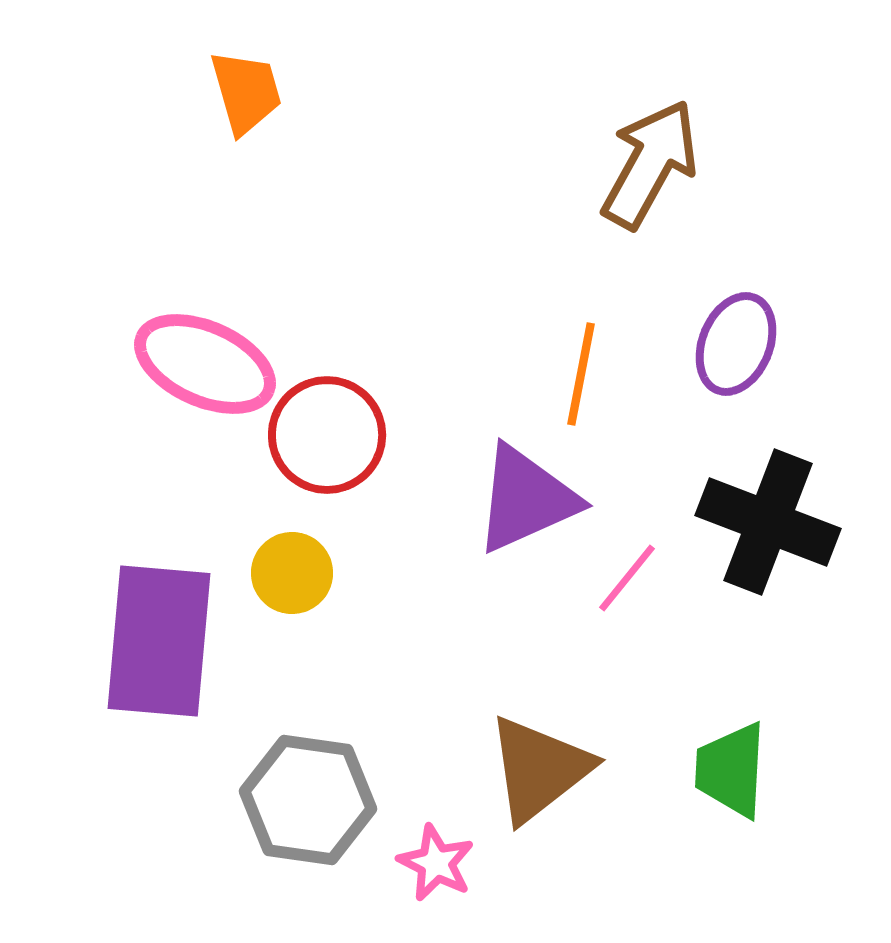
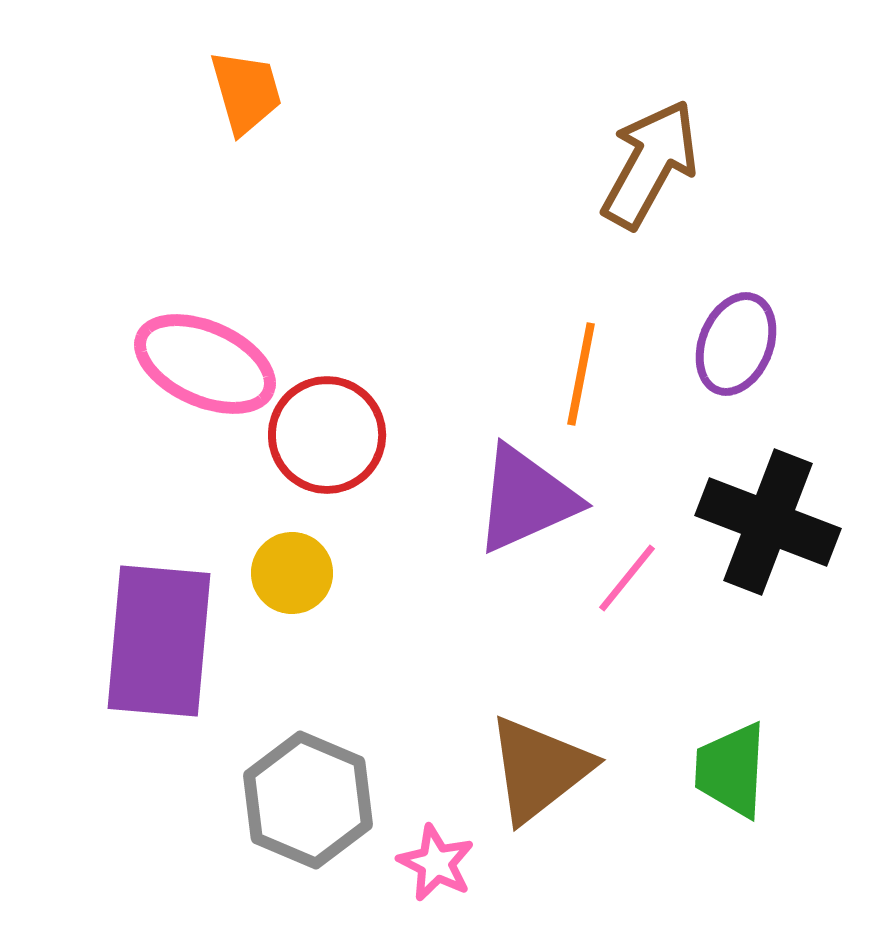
gray hexagon: rotated 15 degrees clockwise
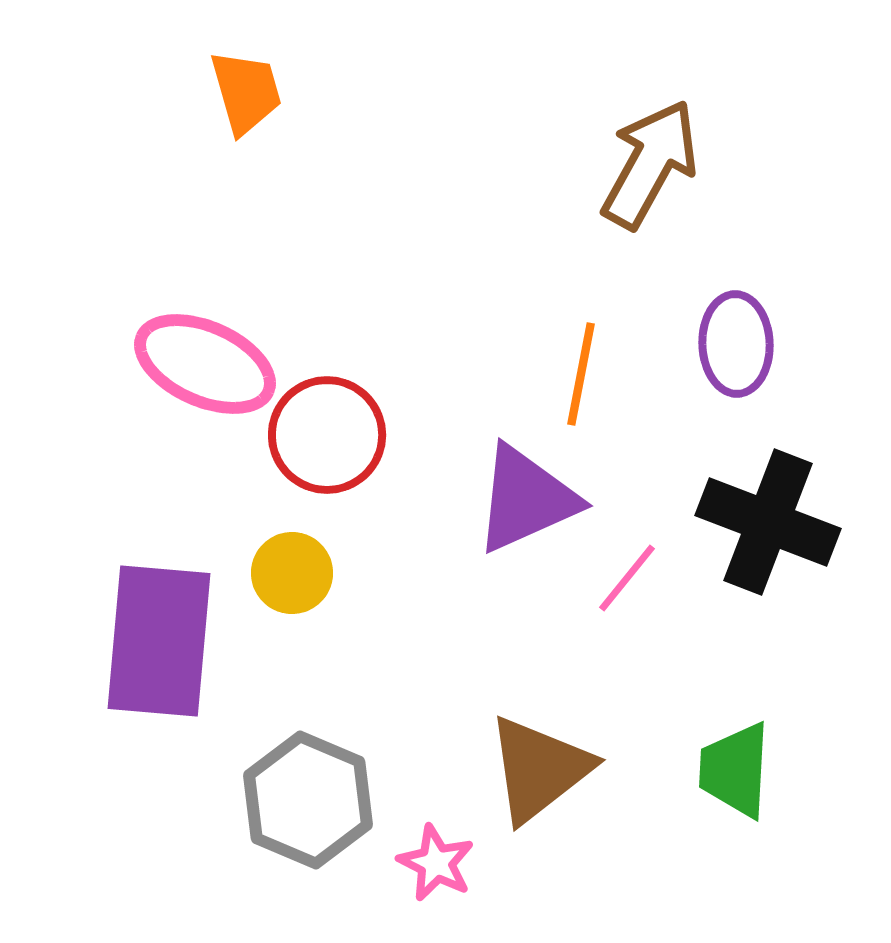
purple ellipse: rotated 24 degrees counterclockwise
green trapezoid: moved 4 px right
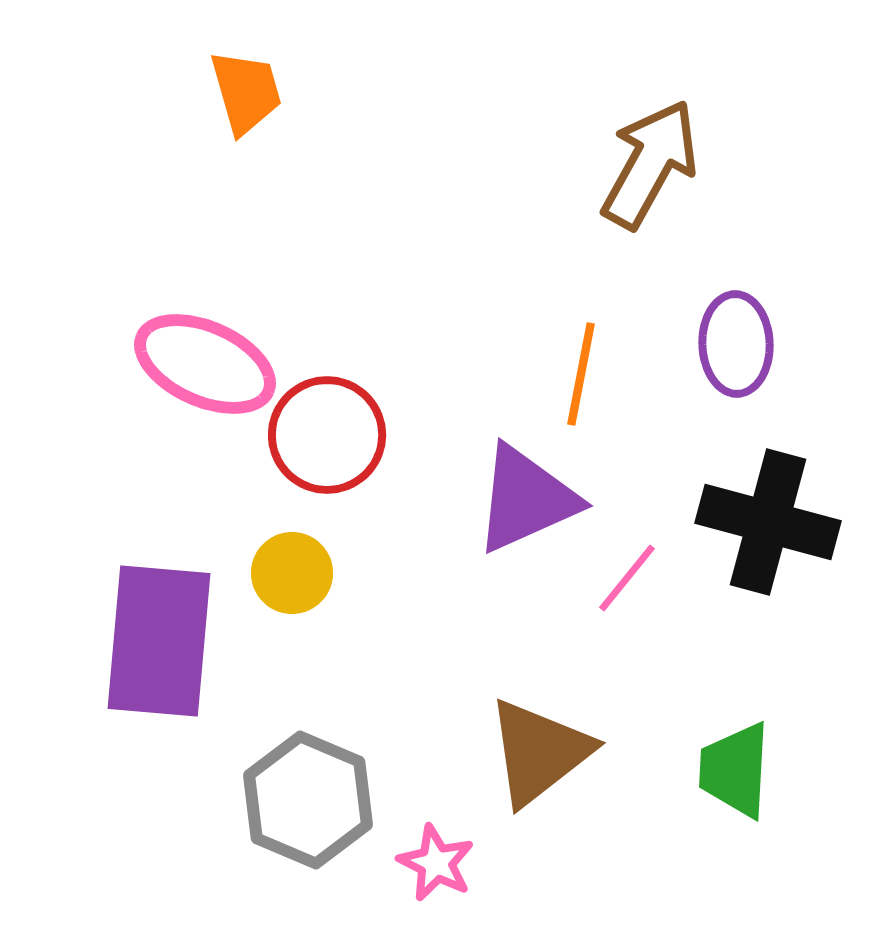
black cross: rotated 6 degrees counterclockwise
brown triangle: moved 17 px up
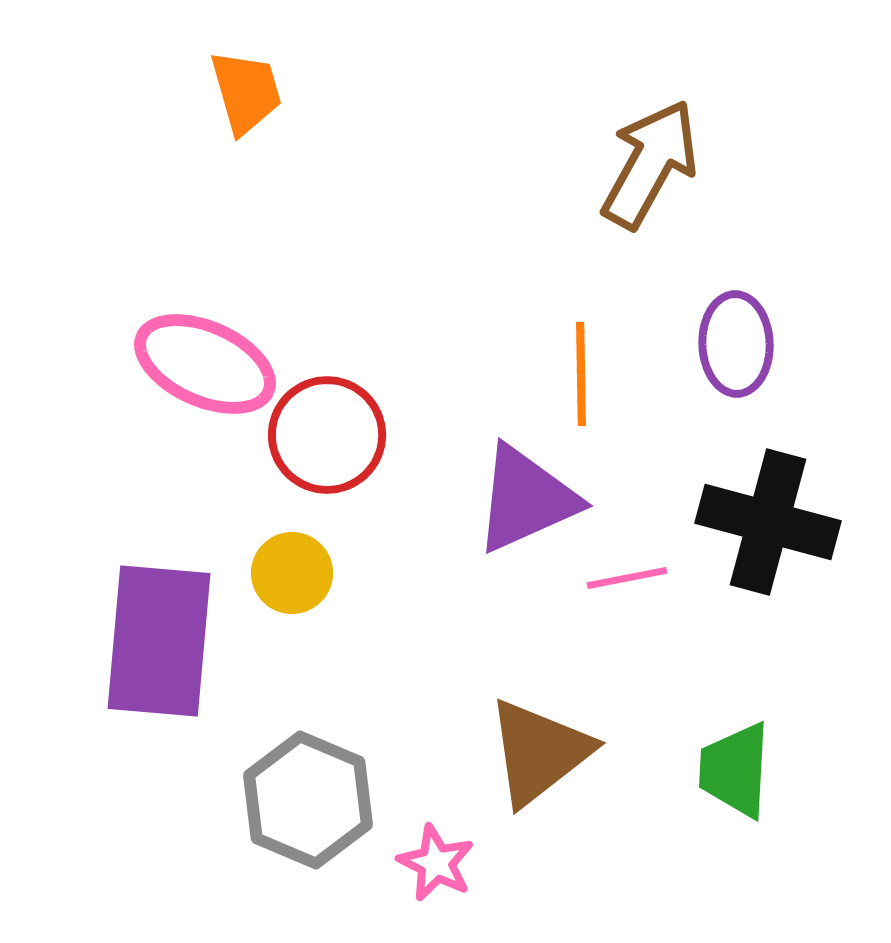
orange line: rotated 12 degrees counterclockwise
pink line: rotated 40 degrees clockwise
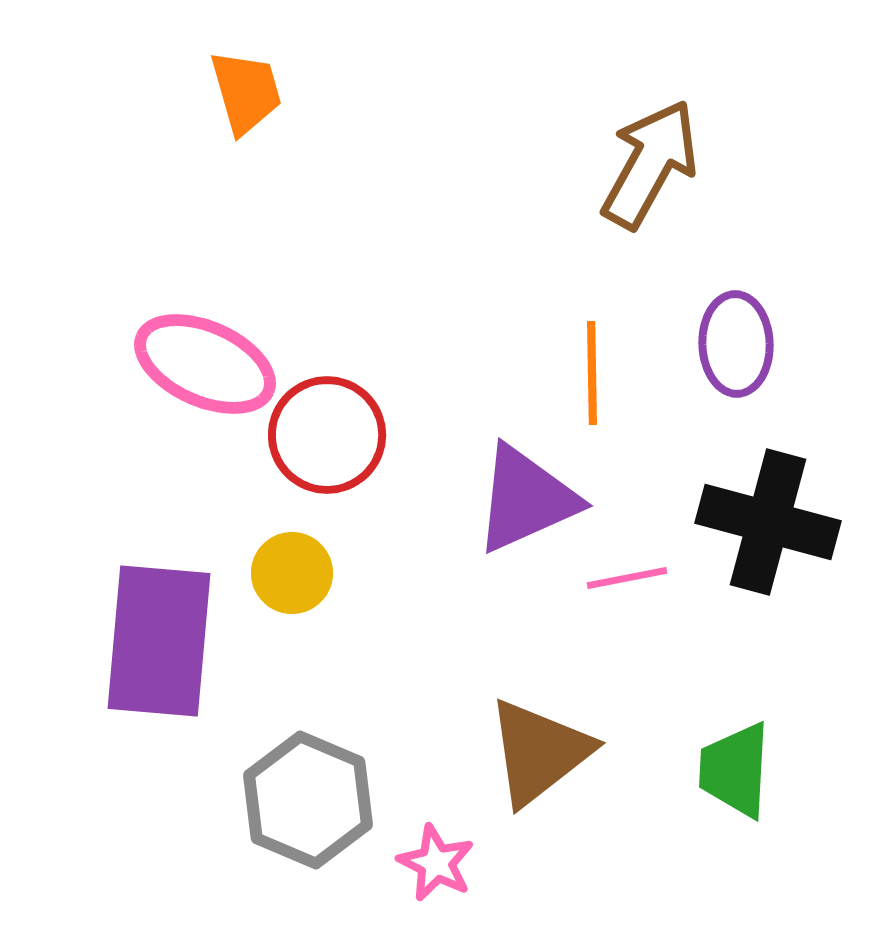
orange line: moved 11 px right, 1 px up
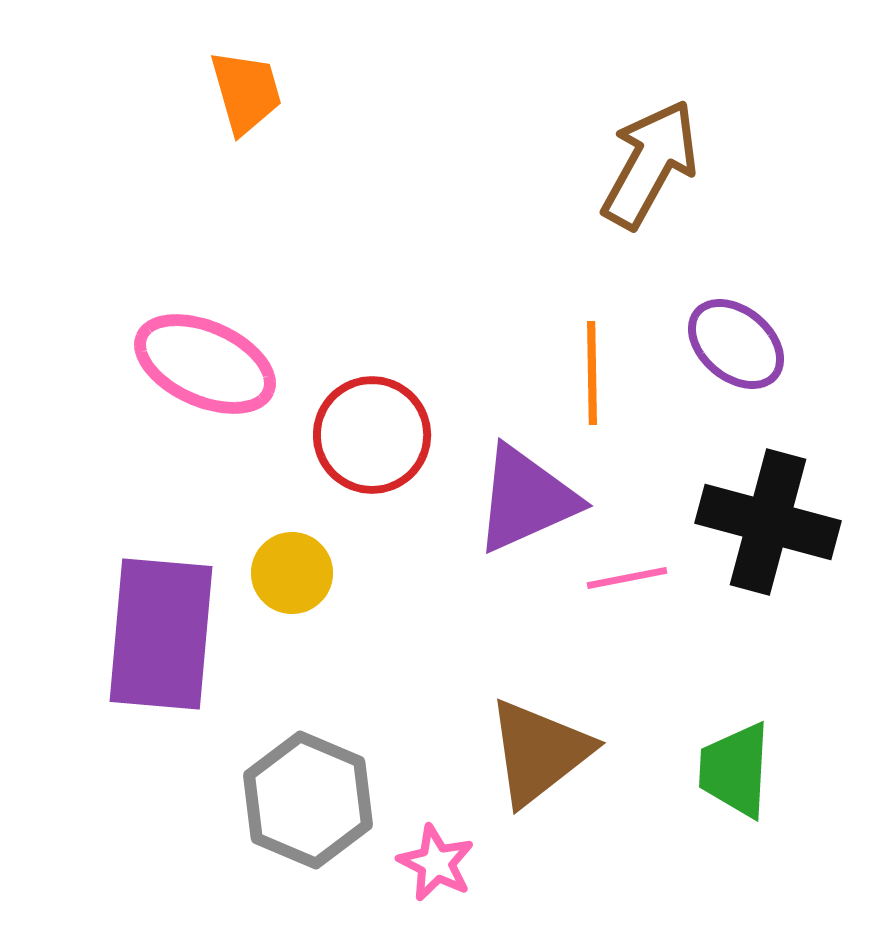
purple ellipse: rotated 48 degrees counterclockwise
red circle: moved 45 px right
purple rectangle: moved 2 px right, 7 px up
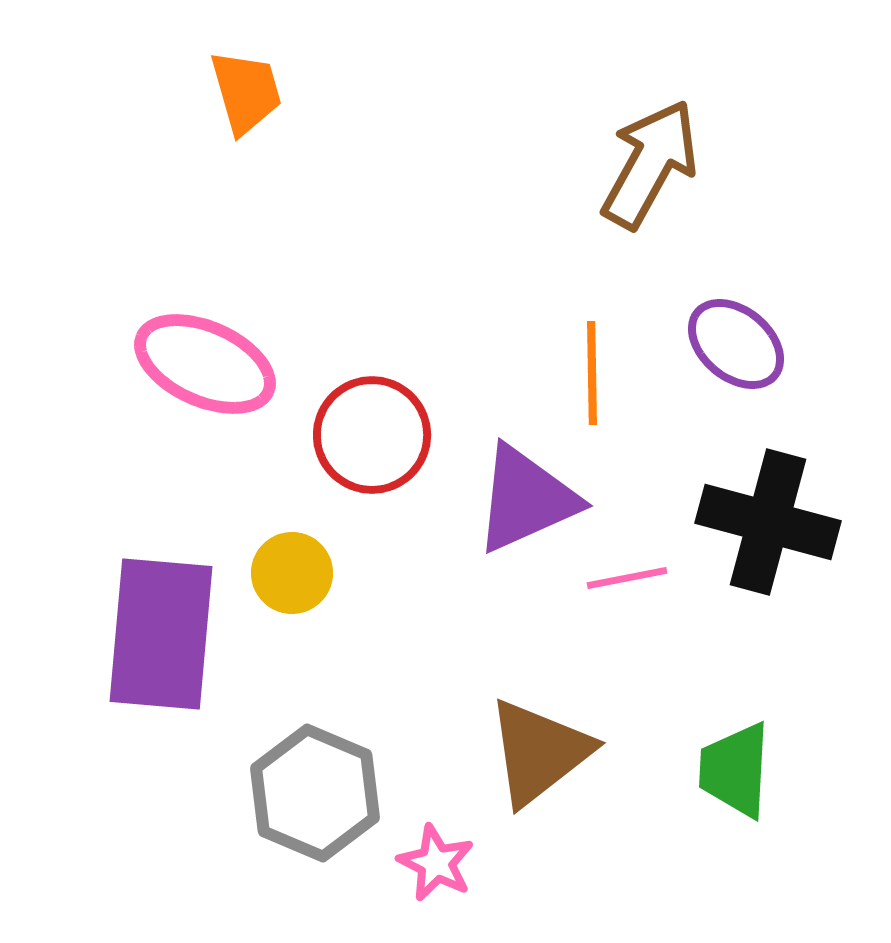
gray hexagon: moved 7 px right, 7 px up
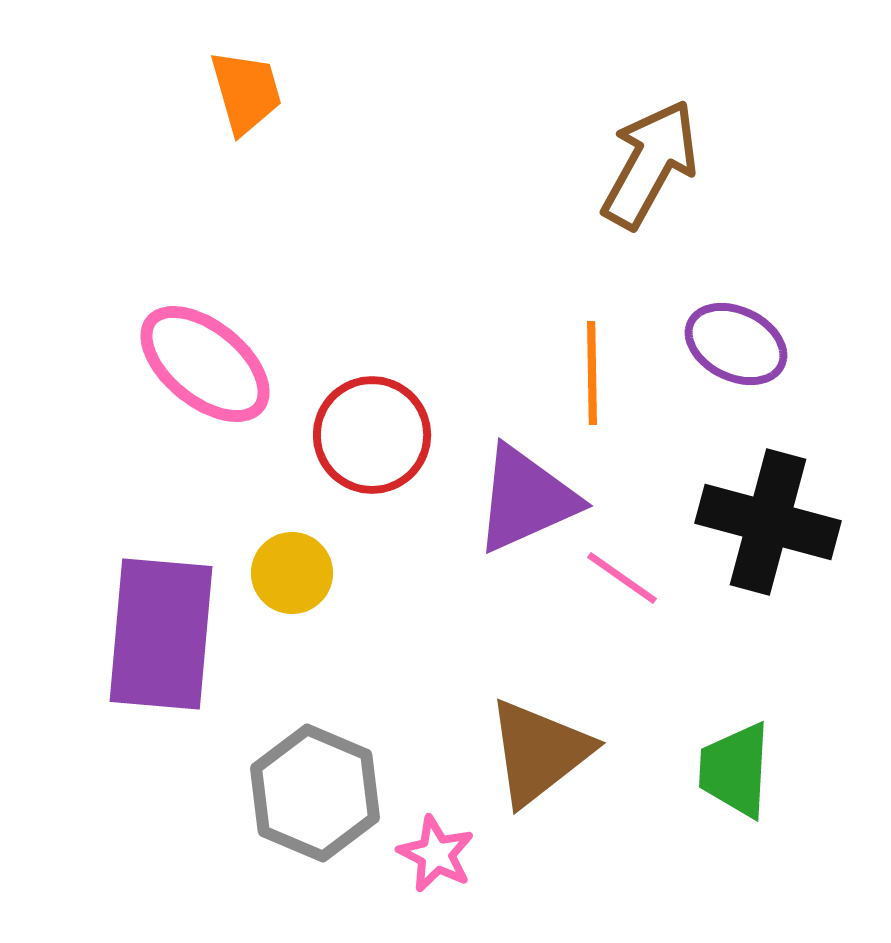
purple ellipse: rotated 14 degrees counterclockwise
pink ellipse: rotated 15 degrees clockwise
pink line: moved 5 px left; rotated 46 degrees clockwise
pink star: moved 9 px up
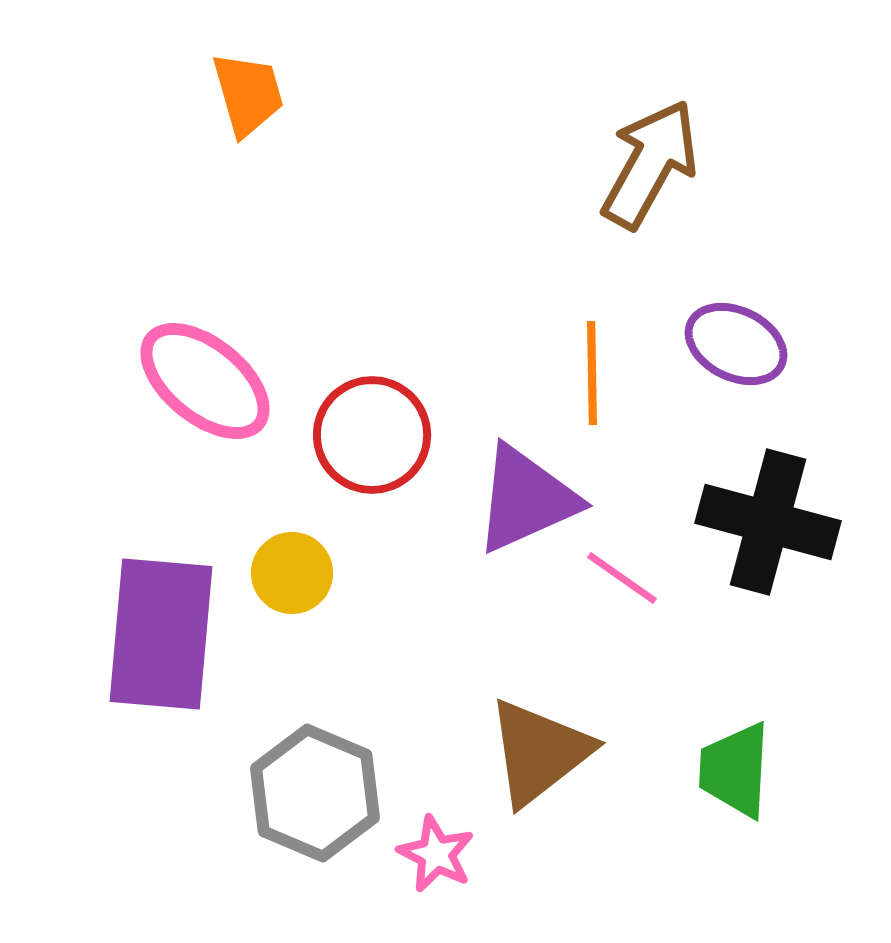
orange trapezoid: moved 2 px right, 2 px down
pink ellipse: moved 17 px down
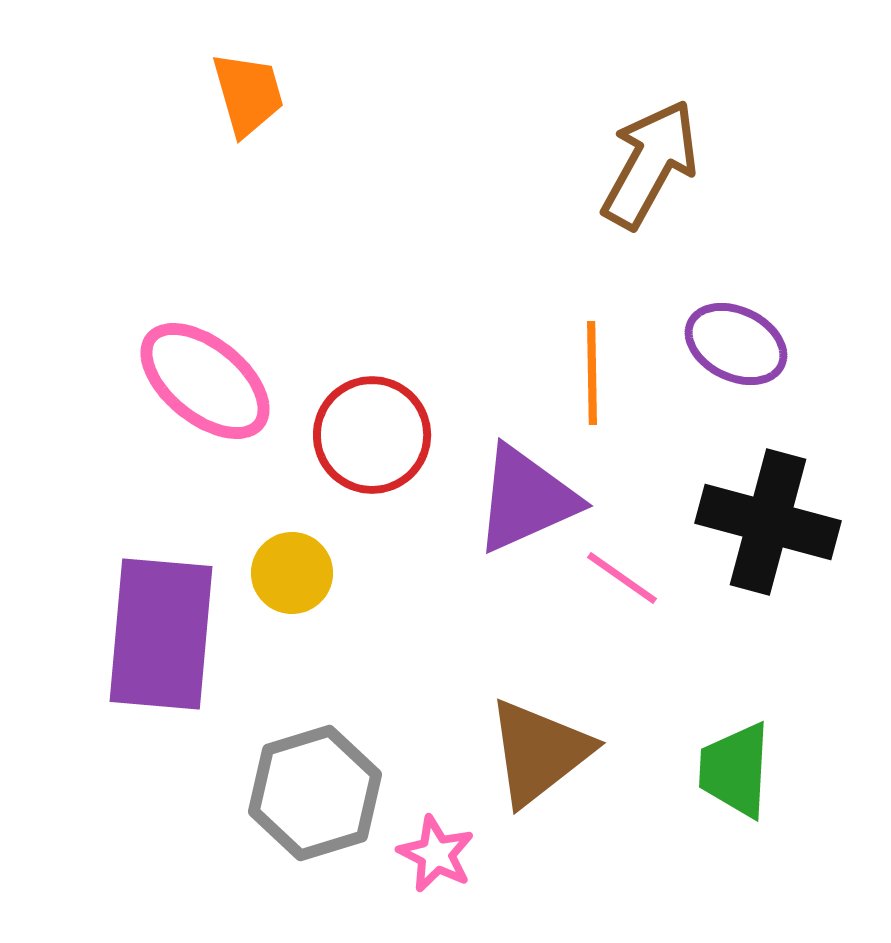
gray hexagon: rotated 20 degrees clockwise
